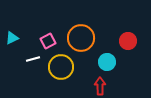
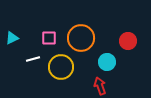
pink square: moved 1 px right, 3 px up; rotated 28 degrees clockwise
red arrow: rotated 18 degrees counterclockwise
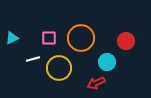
red circle: moved 2 px left
yellow circle: moved 2 px left, 1 px down
red arrow: moved 4 px left, 3 px up; rotated 96 degrees counterclockwise
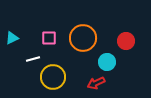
orange circle: moved 2 px right
yellow circle: moved 6 px left, 9 px down
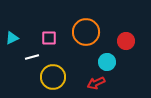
orange circle: moved 3 px right, 6 px up
white line: moved 1 px left, 2 px up
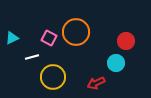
orange circle: moved 10 px left
pink square: rotated 28 degrees clockwise
cyan circle: moved 9 px right, 1 px down
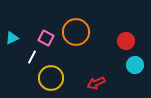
pink square: moved 3 px left
white line: rotated 48 degrees counterclockwise
cyan circle: moved 19 px right, 2 px down
yellow circle: moved 2 px left, 1 px down
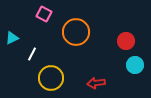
pink square: moved 2 px left, 24 px up
white line: moved 3 px up
red arrow: rotated 18 degrees clockwise
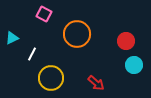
orange circle: moved 1 px right, 2 px down
cyan circle: moved 1 px left
red arrow: rotated 132 degrees counterclockwise
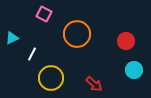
cyan circle: moved 5 px down
red arrow: moved 2 px left, 1 px down
